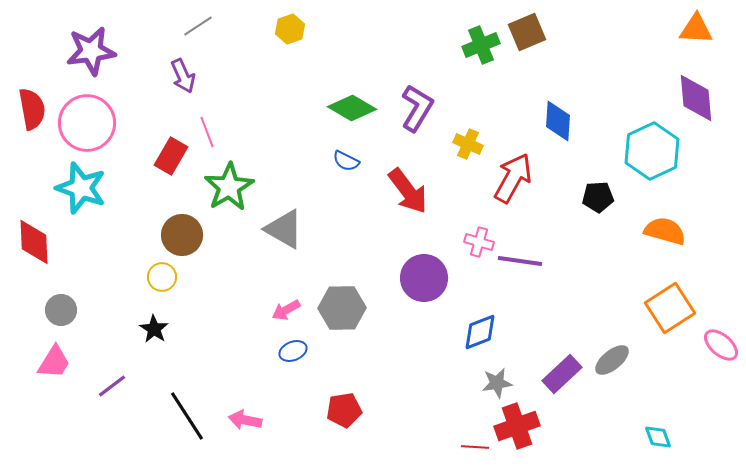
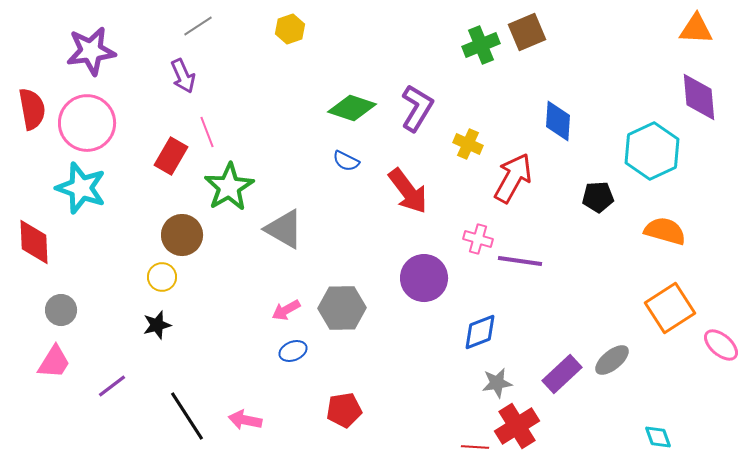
purple diamond at (696, 98): moved 3 px right, 1 px up
green diamond at (352, 108): rotated 12 degrees counterclockwise
pink cross at (479, 242): moved 1 px left, 3 px up
black star at (154, 329): moved 3 px right, 4 px up; rotated 24 degrees clockwise
red cross at (517, 426): rotated 12 degrees counterclockwise
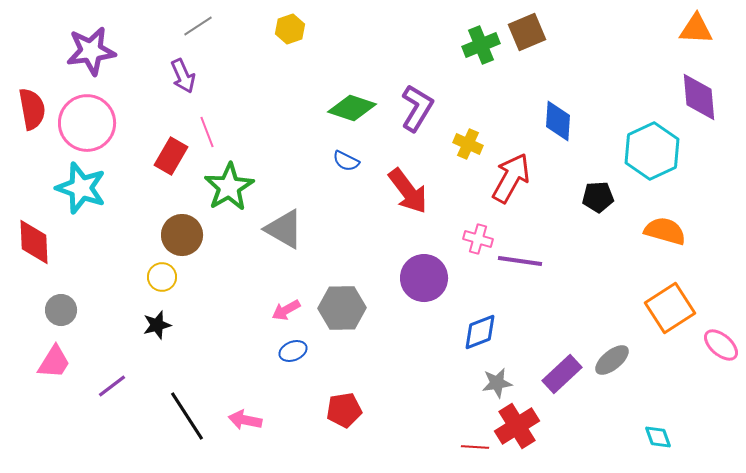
red arrow at (513, 178): moved 2 px left
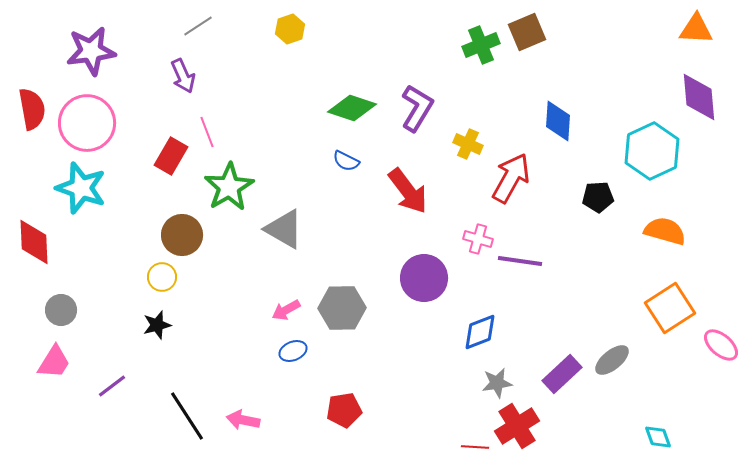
pink arrow at (245, 420): moved 2 px left
